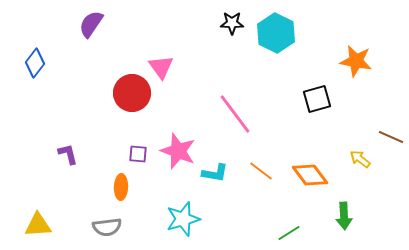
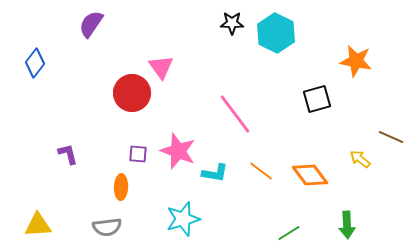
green arrow: moved 3 px right, 9 px down
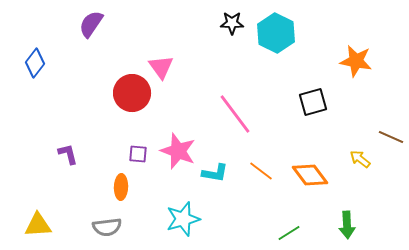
black square: moved 4 px left, 3 px down
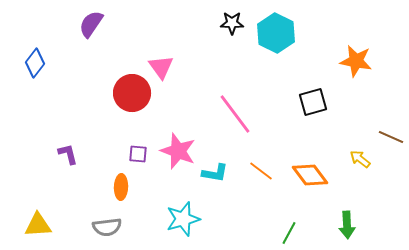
green line: rotated 30 degrees counterclockwise
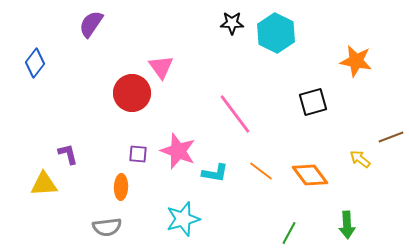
brown line: rotated 45 degrees counterclockwise
yellow triangle: moved 6 px right, 41 px up
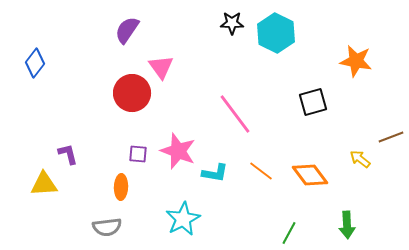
purple semicircle: moved 36 px right, 6 px down
cyan star: rotated 12 degrees counterclockwise
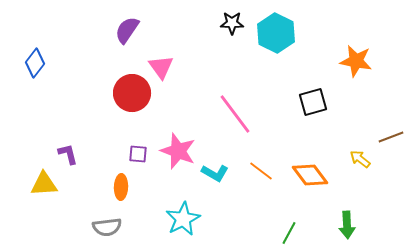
cyan L-shape: rotated 20 degrees clockwise
